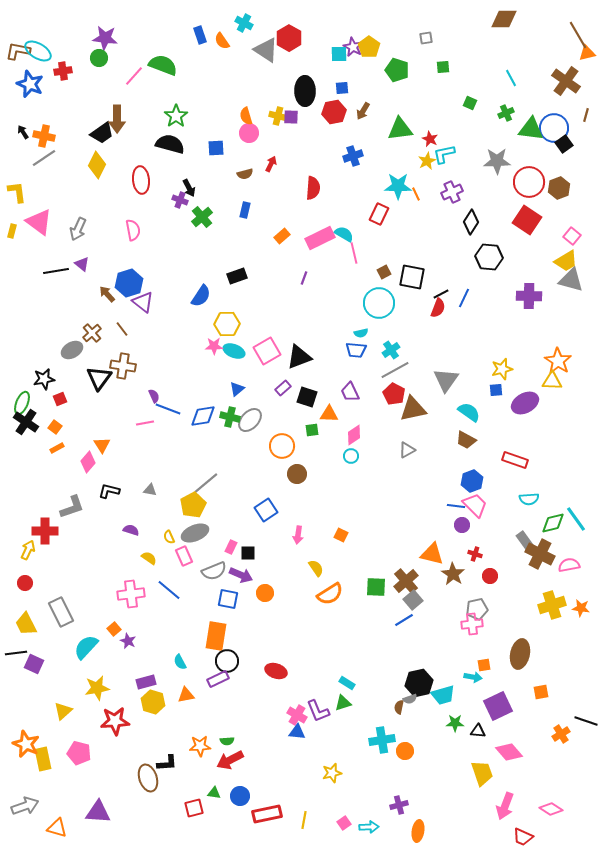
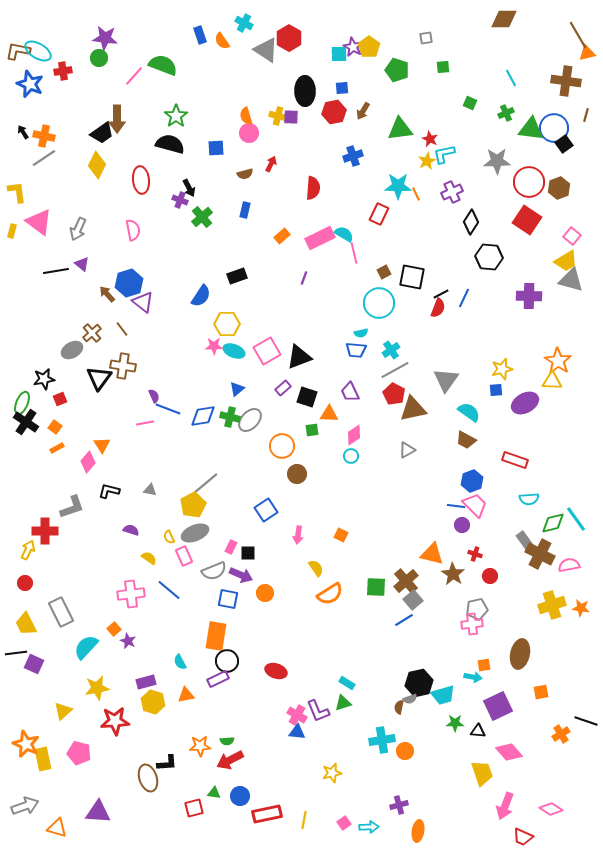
brown cross at (566, 81): rotated 28 degrees counterclockwise
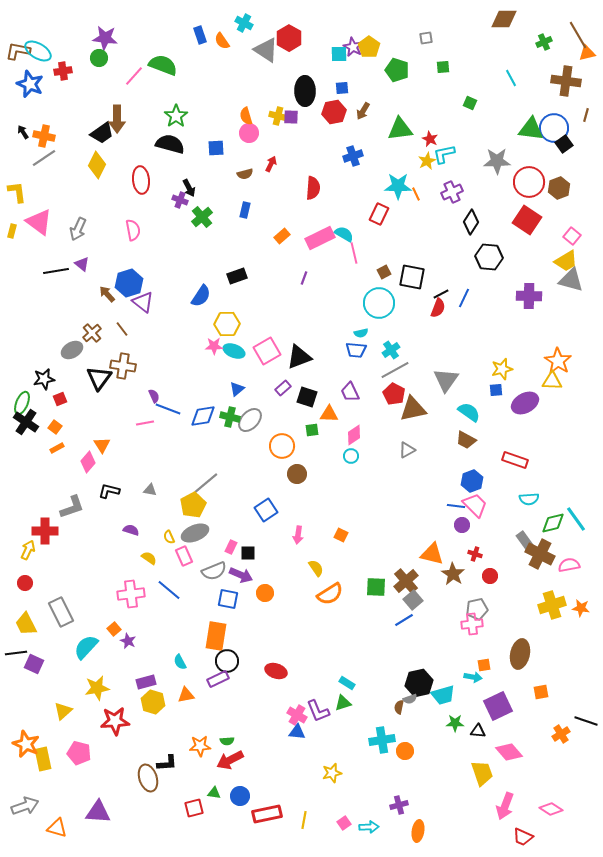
green cross at (506, 113): moved 38 px right, 71 px up
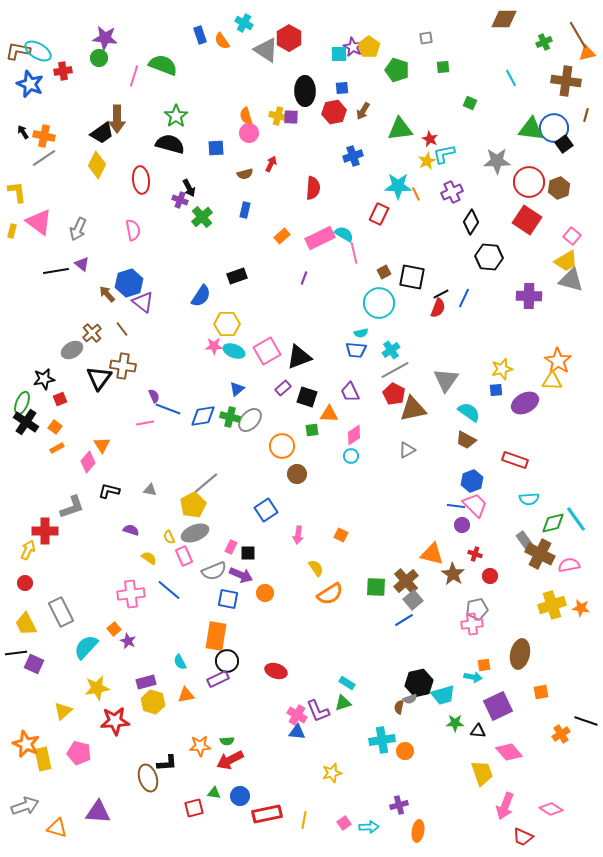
pink line at (134, 76): rotated 25 degrees counterclockwise
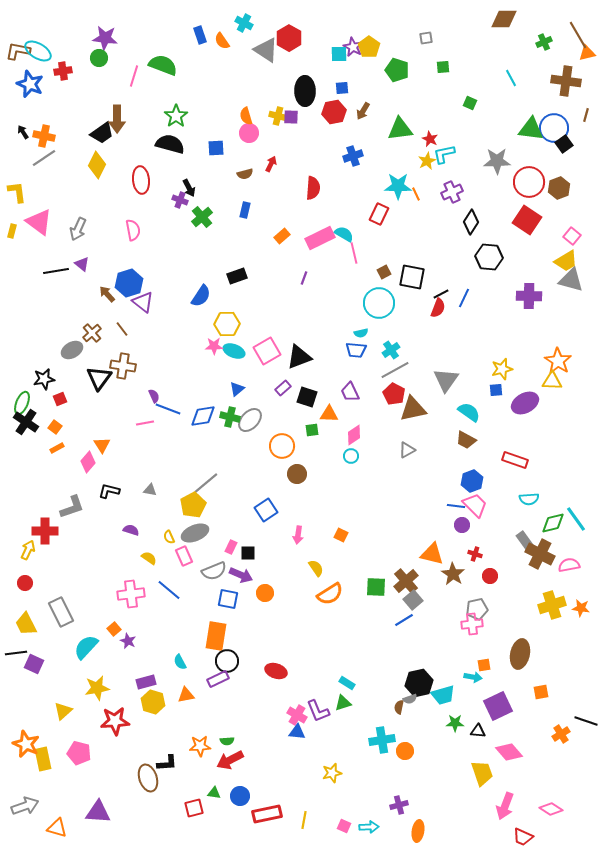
pink square at (344, 823): moved 3 px down; rotated 32 degrees counterclockwise
